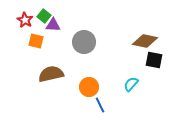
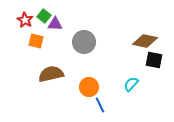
purple triangle: moved 2 px right, 1 px up
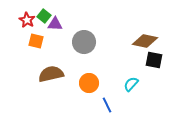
red star: moved 2 px right
orange circle: moved 4 px up
blue line: moved 7 px right
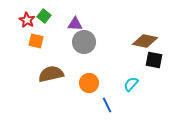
purple triangle: moved 20 px right
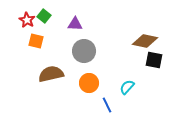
gray circle: moved 9 px down
cyan semicircle: moved 4 px left, 3 px down
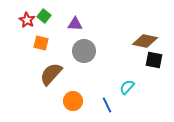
orange square: moved 5 px right, 2 px down
brown semicircle: rotated 35 degrees counterclockwise
orange circle: moved 16 px left, 18 px down
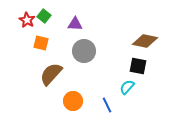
black square: moved 16 px left, 6 px down
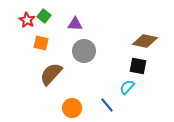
orange circle: moved 1 px left, 7 px down
blue line: rotated 14 degrees counterclockwise
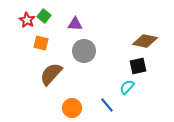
black square: rotated 24 degrees counterclockwise
